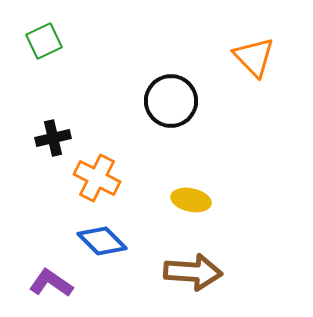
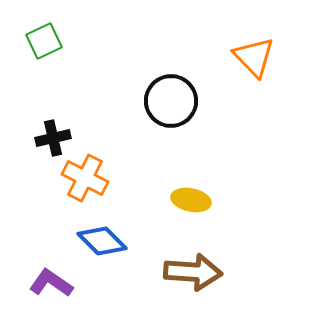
orange cross: moved 12 px left
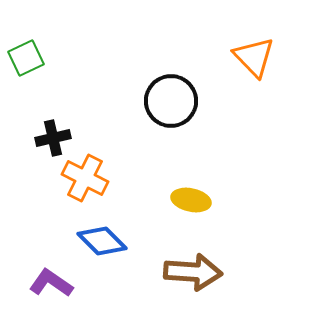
green square: moved 18 px left, 17 px down
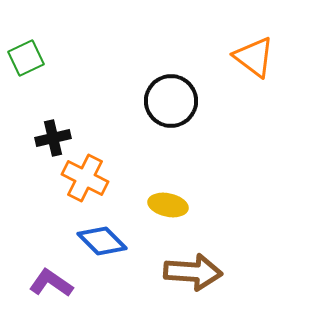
orange triangle: rotated 9 degrees counterclockwise
yellow ellipse: moved 23 px left, 5 px down
